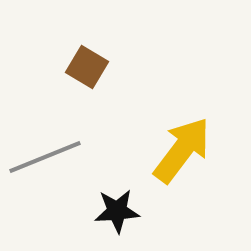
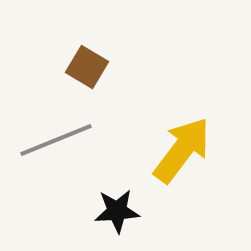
gray line: moved 11 px right, 17 px up
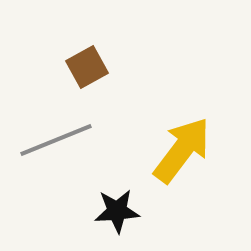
brown square: rotated 30 degrees clockwise
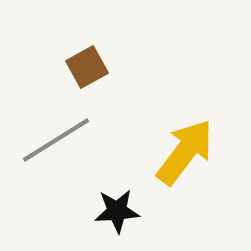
gray line: rotated 10 degrees counterclockwise
yellow arrow: moved 3 px right, 2 px down
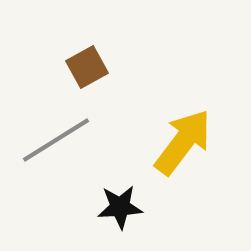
yellow arrow: moved 2 px left, 10 px up
black star: moved 3 px right, 4 px up
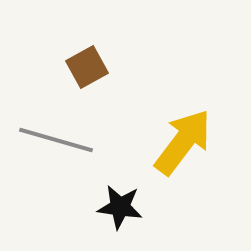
gray line: rotated 48 degrees clockwise
black star: rotated 12 degrees clockwise
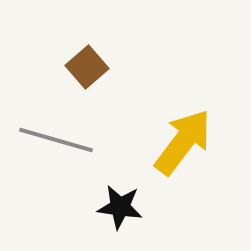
brown square: rotated 12 degrees counterclockwise
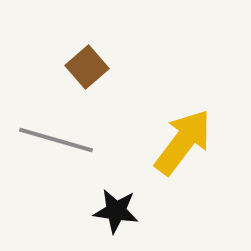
black star: moved 4 px left, 4 px down
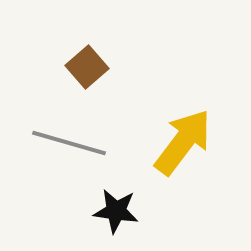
gray line: moved 13 px right, 3 px down
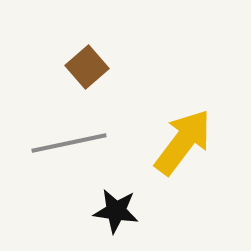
gray line: rotated 28 degrees counterclockwise
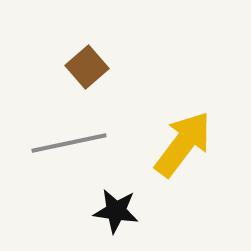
yellow arrow: moved 2 px down
